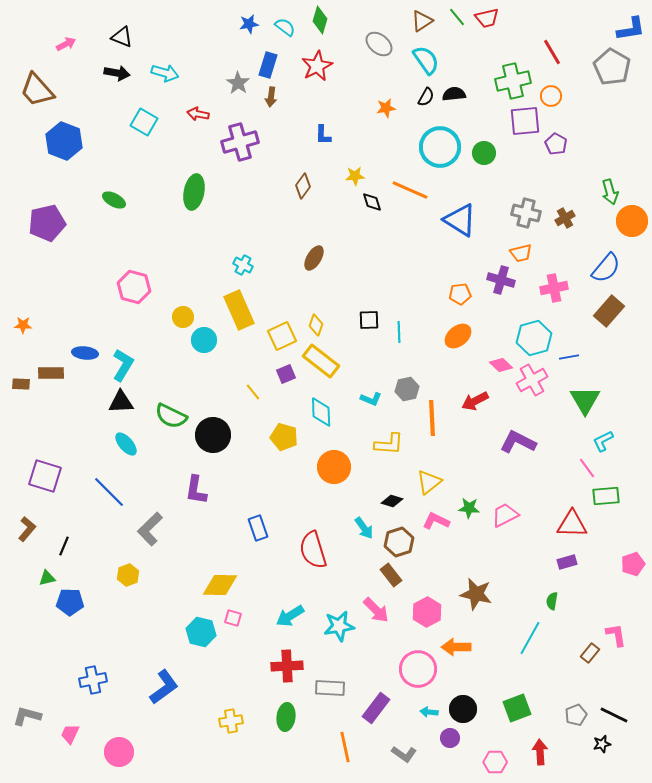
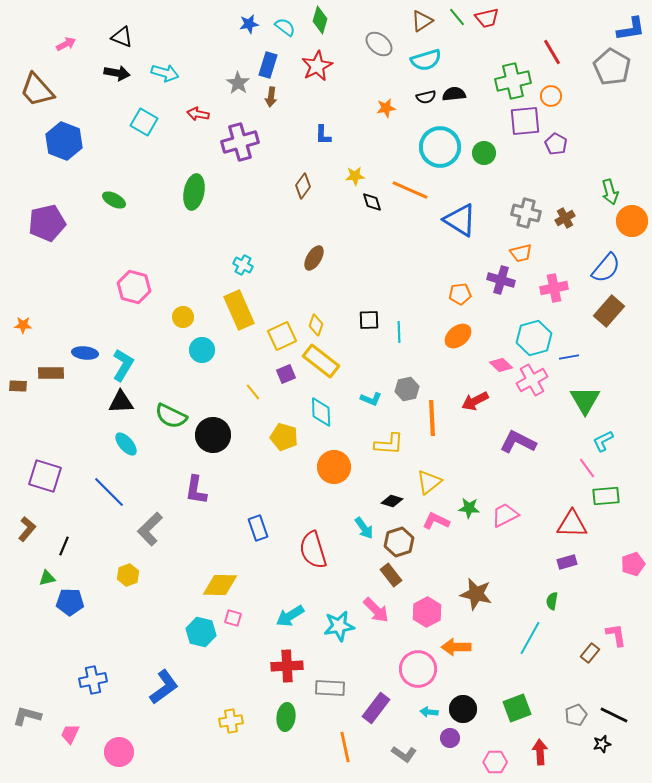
cyan semicircle at (426, 60): rotated 108 degrees clockwise
black semicircle at (426, 97): rotated 48 degrees clockwise
cyan circle at (204, 340): moved 2 px left, 10 px down
brown rectangle at (21, 384): moved 3 px left, 2 px down
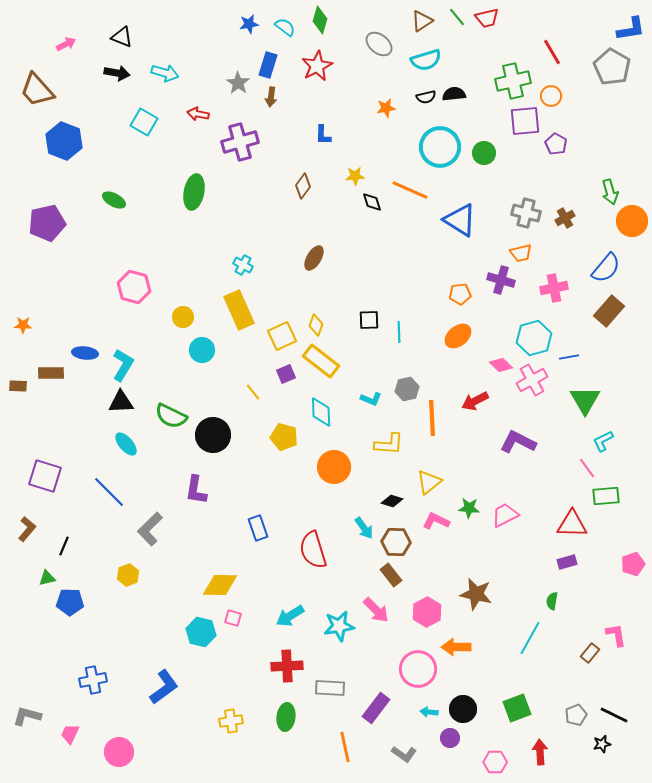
brown hexagon at (399, 542): moved 3 px left; rotated 20 degrees clockwise
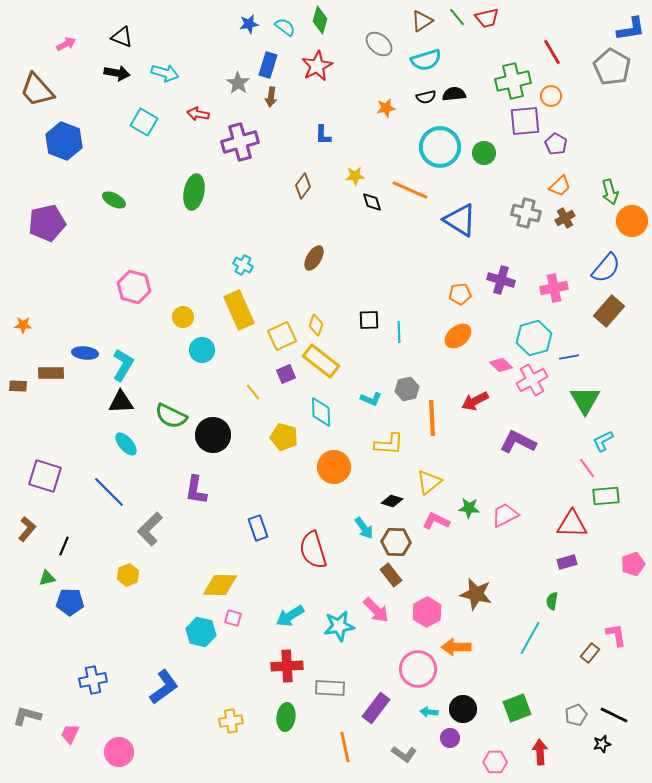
orange trapezoid at (521, 253): moved 39 px right, 67 px up; rotated 30 degrees counterclockwise
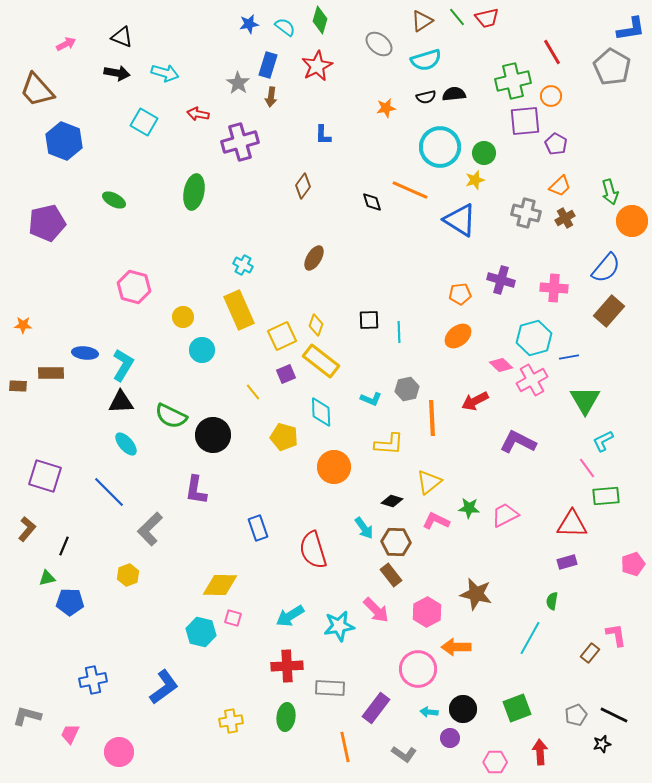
yellow star at (355, 176): moved 120 px right, 4 px down; rotated 12 degrees counterclockwise
pink cross at (554, 288): rotated 16 degrees clockwise
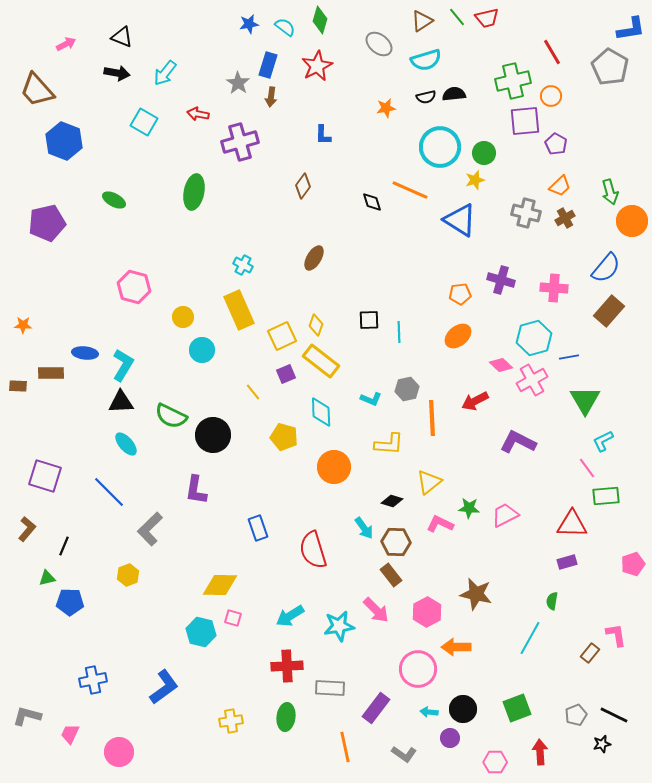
gray pentagon at (612, 67): moved 2 px left
cyan arrow at (165, 73): rotated 112 degrees clockwise
pink L-shape at (436, 521): moved 4 px right, 3 px down
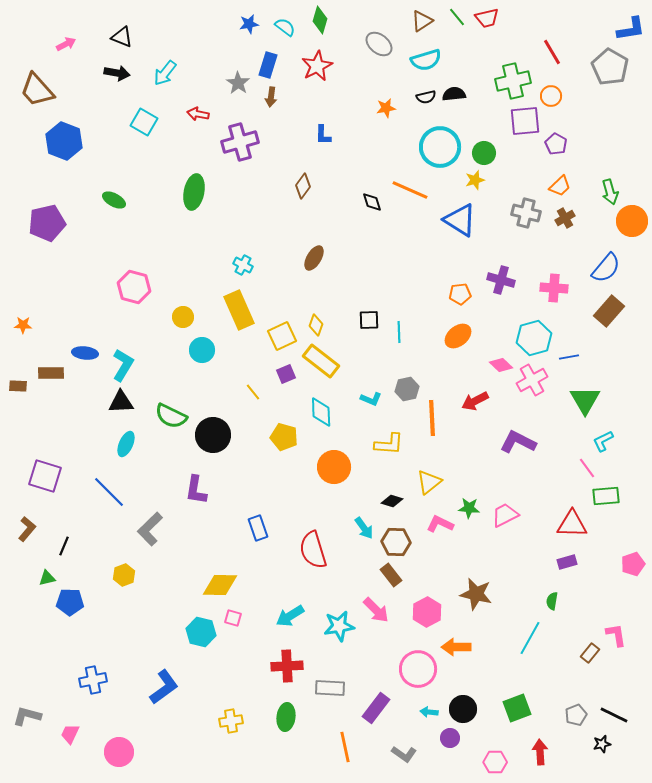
cyan ellipse at (126, 444): rotated 65 degrees clockwise
yellow hexagon at (128, 575): moved 4 px left
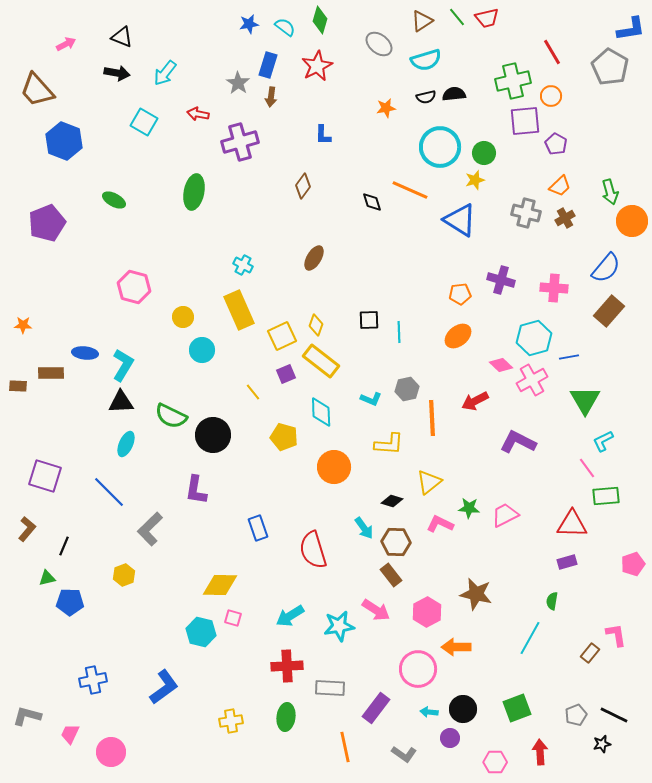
purple pentagon at (47, 223): rotated 9 degrees counterclockwise
pink arrow at (376, 610): rotated 12 degrees counterclockwise
pink circle at (119, 752): moved 8 px left
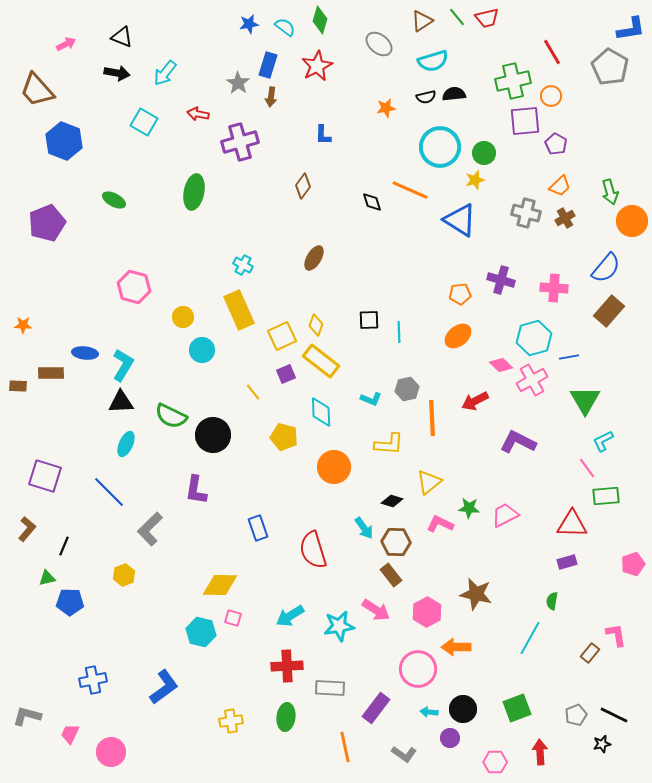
cyan semicircle at (426, 60): moved 7 px right, 1 px down
